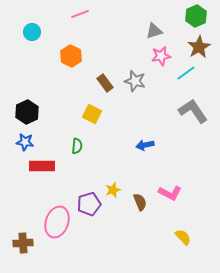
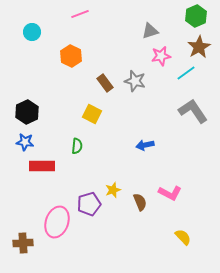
gray triangle: moved 4 px left
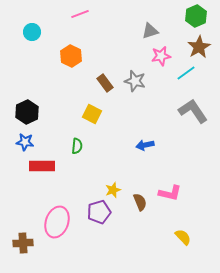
pink L-shape: rotated 15 degrees counterclockwise
purple pentagon: moved 10 px right, 8 px down
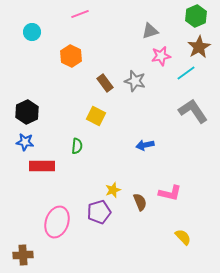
yellow square: moved 4 px right, 2 px down
brown cross: moved 12 px down
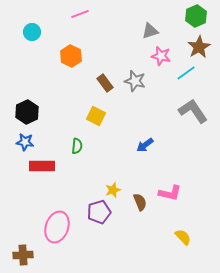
pink star: rotated 24 degrees clockwise
blue arrow: rotated 24 degrees counterclockwise
pink ellipse: moved 5 px down
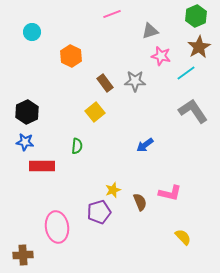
pink line: moved 32 px right
gray star: rotated 15 degrees counterclockwise
yellow square: moved 1 px left, 4 px up; rotated 24 degrees clockwise
pink ellipse: rotated 28 degrees counterclockwise
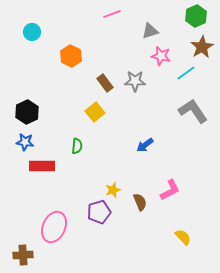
brown star: moved 3 px right
pink L-shape: moved 3 px up; rotated 40 degrees counterclockwise
pink ellipse: moved 3 px left; rotated 32 degrees clockwise
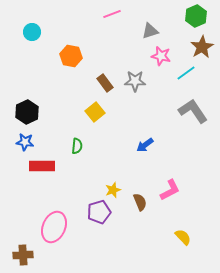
orange hexagon: rotated 15 degrees counterclockwise
